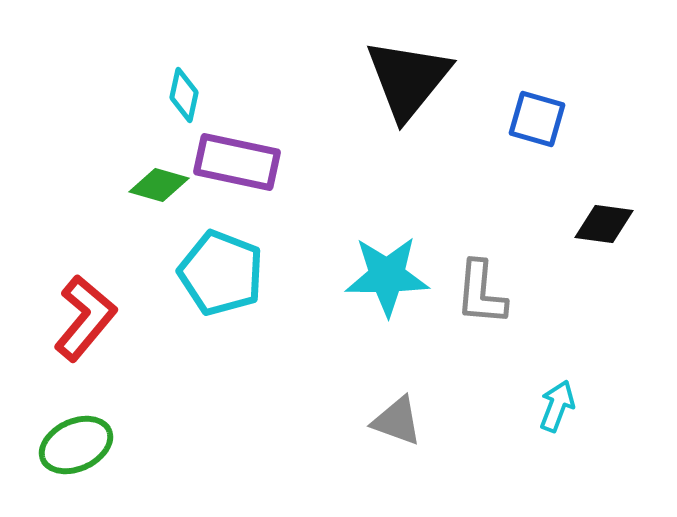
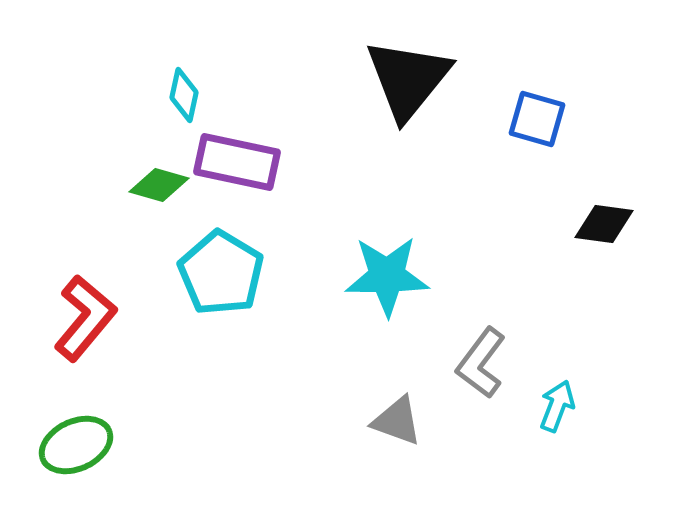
cyan pentagon: rotated 10 degrees clockwise
gray L-shape: moved 70 px down; rotated 32 degrees clockwise
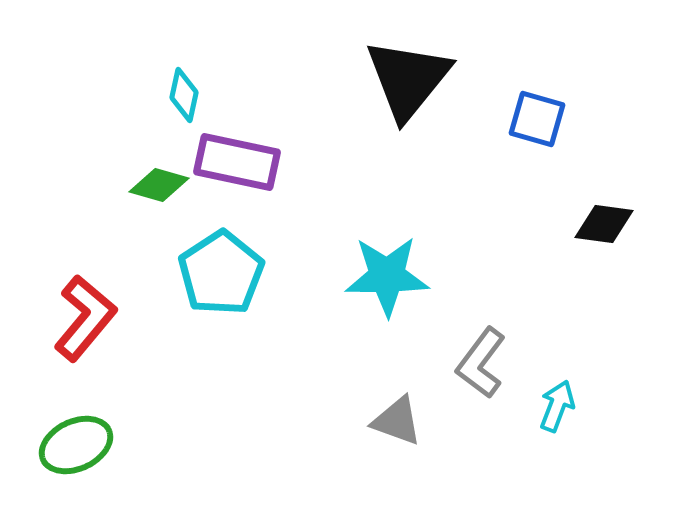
cyan pentagon: rotated 8 degrees clockwise
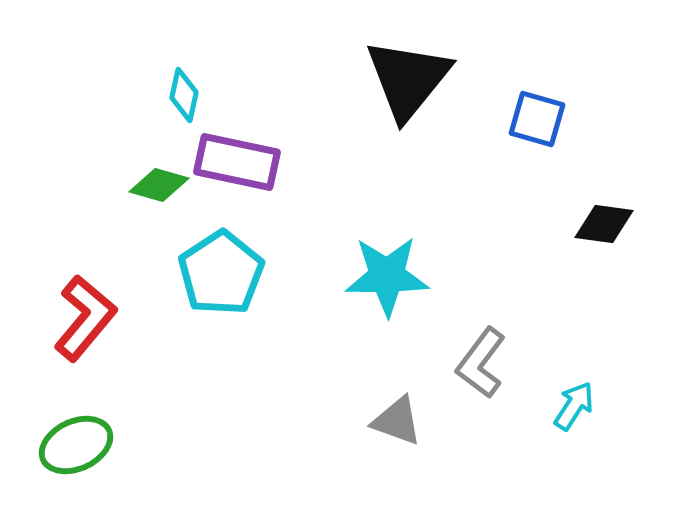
cyan arrow: moved 17 px right; rotated 12 degrees clockwise
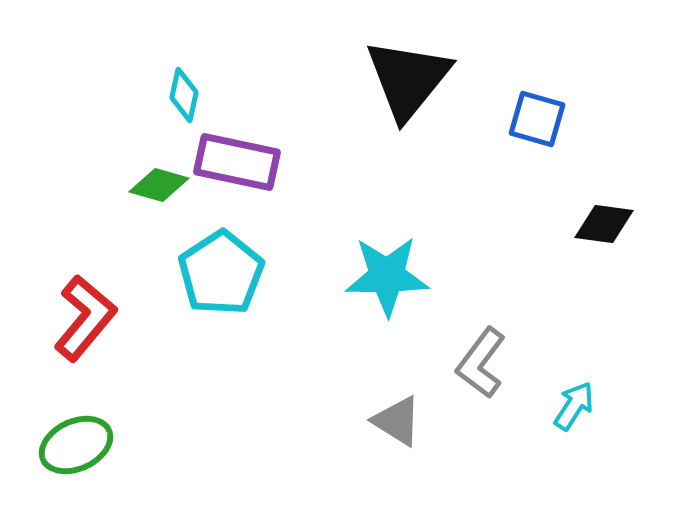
gray triangle: rotated 12 degrees clockwise
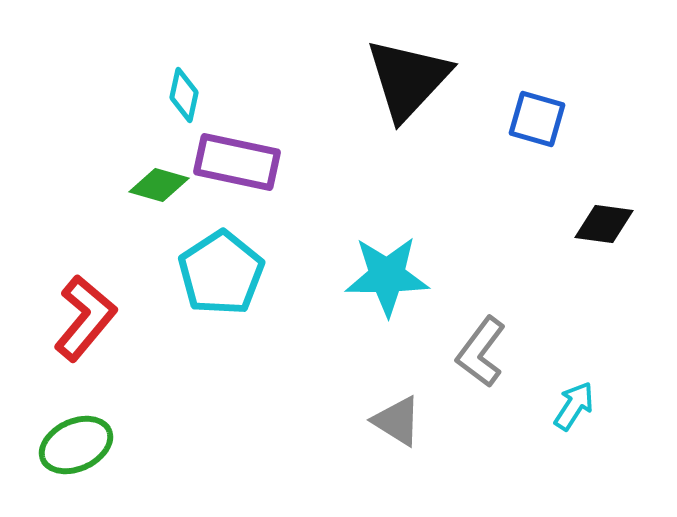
black triangle: rotated 4 degrees clockwise
gray L-shape: moved 11 px up
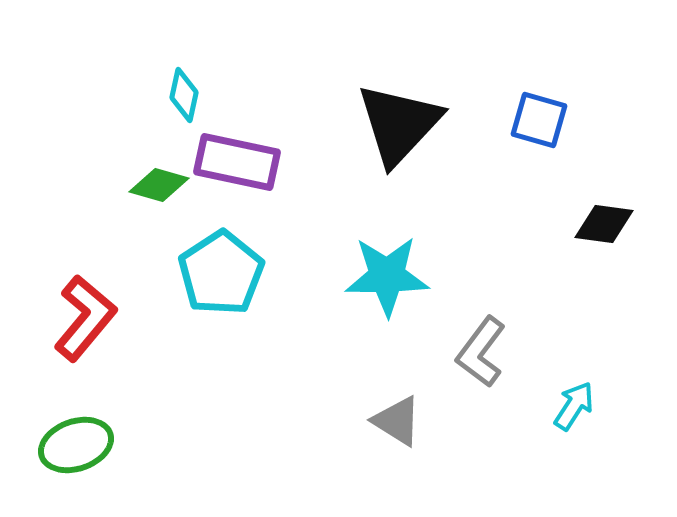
black triangle: moved 9 px left, 45 px down
blue square: moved 2 px right, 1 px down
green ellipse: rotated 6 degrees clockwise
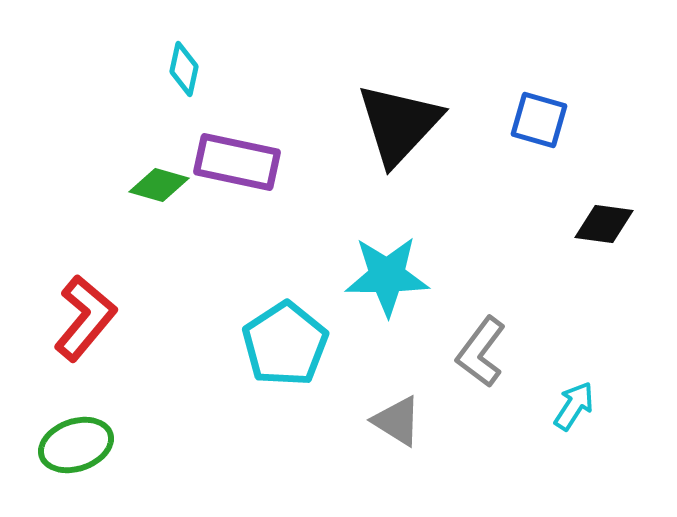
cyan diamond: moved 26 px up
cyan pentagon: moved 64 px right, 71 px down
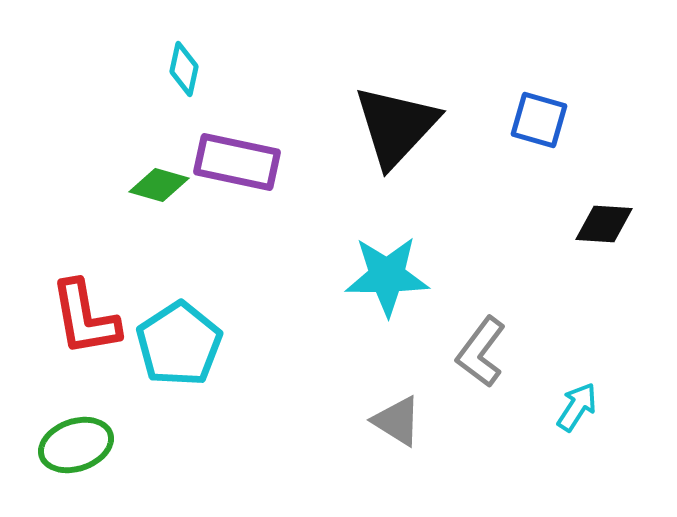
black triangle: moved 3 px left, 2 px down
black diamond: rotated 4 degrees counterclockwise
red L-shape: rotated 130 degrees clockwise
cyan pentagon: moved 106 px left
cyan arrow: moved 3 px right, 1 px down
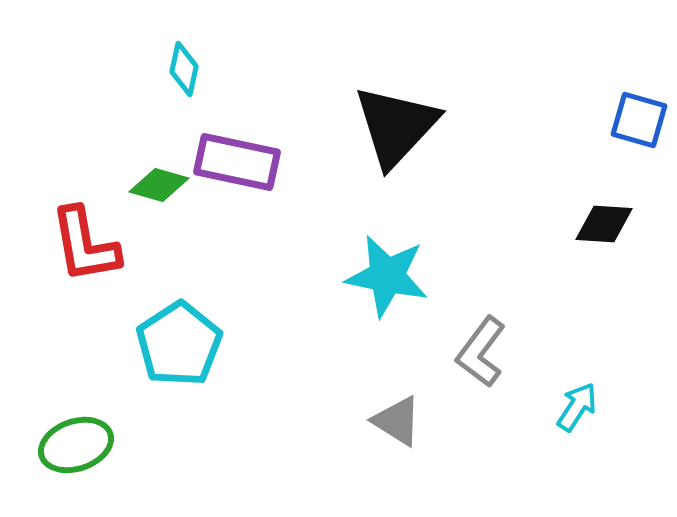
blue square: moved 100 px right
cyan star: rotated 12 degrees clockwise
red L-shape: moved 73 px up
